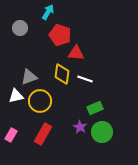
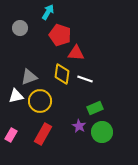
purple star: moved 1 px left, 1 px up
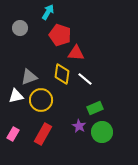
white line: rotated 21 degrees clockwise
yellow circle: moved 1 px right, 1 px up
pink rectangle: moved 2 px right, 1 px up
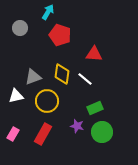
red triangle: moved 18 px right, 1 px down
gray triangle: moved 4 px right
yellow circle: moved 6 px right, 1 px down
purple star: moved 2 px left; rotated 16 degrees counterclockwise
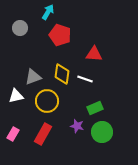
white line: rotated 21 degrees counterclockwise
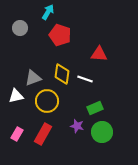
red triangle: moved 5 px right
gray triangle: moved 1 px down
pink rectangle: moved 4 px right
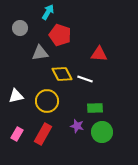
yellow diamond: rotated 35 degrees counterclockwise
gray triangle: moved 7 px right, 25 px up; rotated 12 degrees clockwise
green rectangle: rotated 21 degrees clockwise
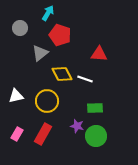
cyan arrow: moved 1 px down
gray triangle: rotated 30 degrees counterclockwise
green circle: moved 6 px left, 4 px down
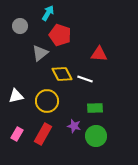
gray circle: moved 2 px up
purple star: moved 3 px left
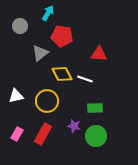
red pentagon: moved 2 px right, 1 px down; rotated 10 degrees counterclockwise
